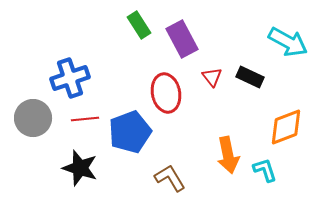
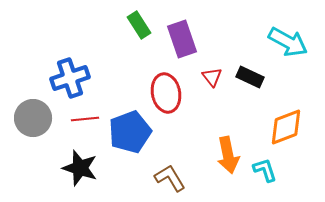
purple rectangle: rotated 9 degrees clockwise
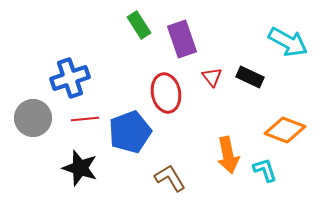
orange diamond: moved 1 px left, 3 px down; rotated 42 degrees clockwise
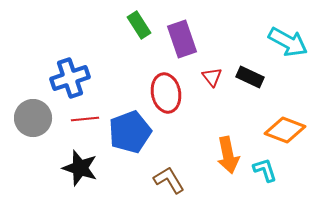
brown L-shape: moved 1 px left, 2 px down
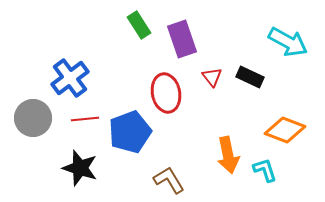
blue cross: rotated 18 degrees counterclockwise
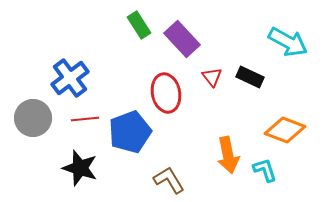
purple rectangle: rotated 24 degrees counterclockwise
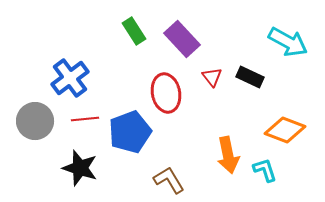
green rectangle: moved 5 px left, 6 px down
gray circle: moved 2 px right, 3 px down
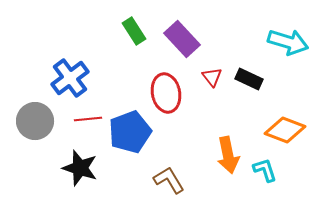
cyan arrow: rotated 12 degrees counterclockwise
black rectangle: moved 1 px left, 2 px down
red line: moved 3 px right
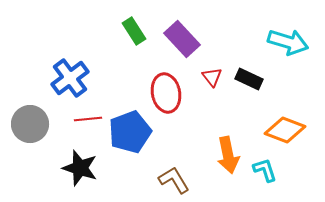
gray circle: moved 5 px left, 3 px down
brown L-shape: moved 5 px right
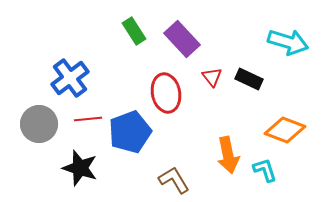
gray circle: moved 9 px right
